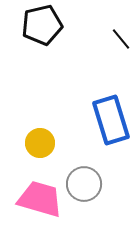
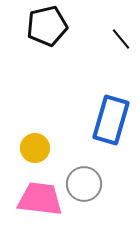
black pentagon: moved 5 px right, 1 px down
blue rectangle: rotated 33 degrees clockwise
yellow circle: moved 5 px left, 5 px down
pink trapezoid: rotated 9 degrees counterclockwise
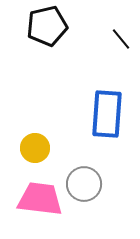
blue rectangle: moved 4 px left, 6 px up; rotated 12 degrees counterclockwise
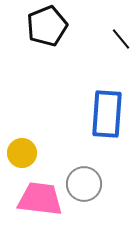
black pentagon: rotated 9 degrees counterclockwise
yellow circle: moved 13 px left, 5 px down
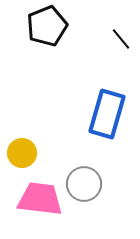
blue rectangle: rotated 12 degrees clockwise
